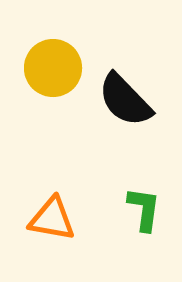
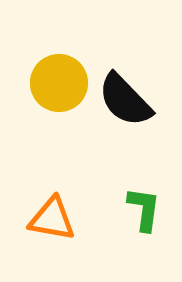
yellow circle: moved 6 px right, 15 px down
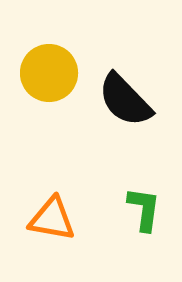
yellow circle: moved 10 px left, 10 px up
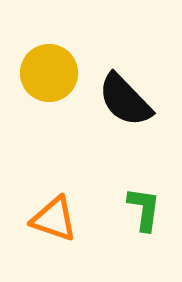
orange triangle: moved 2 px right; rotated 9 degrees clockwise
